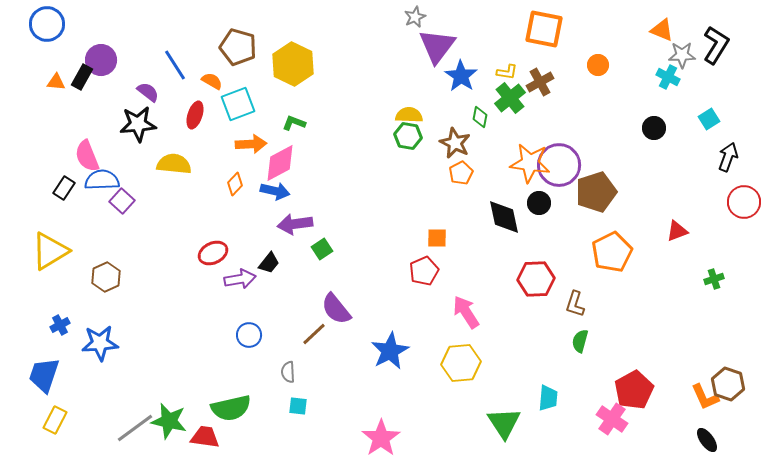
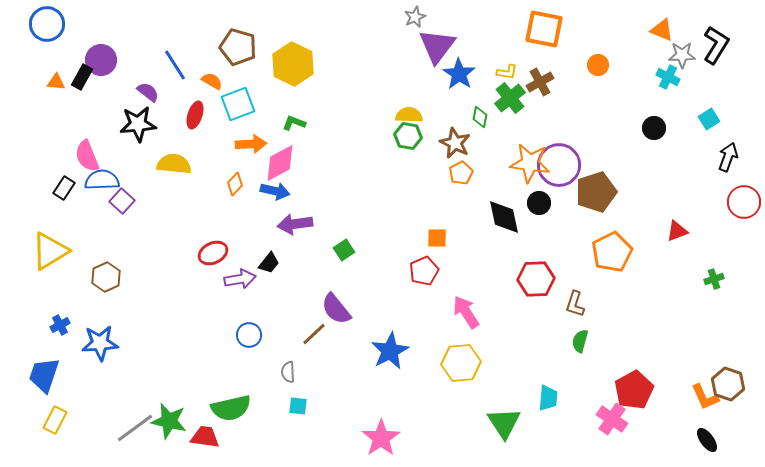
blue star at (461, 76): moved 2 px left, 2 px up
green square at (322, 249): moved 22 px right, 1 px down
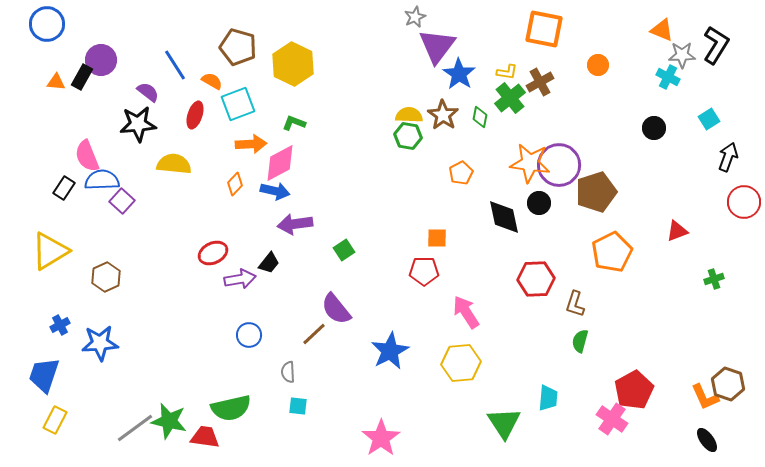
brown star at (455, 143): moved 12 px left, 28 px up; rotated 8 degrees clockwise
red pentagon at (424, 271): rotated 24 degrees clockwise
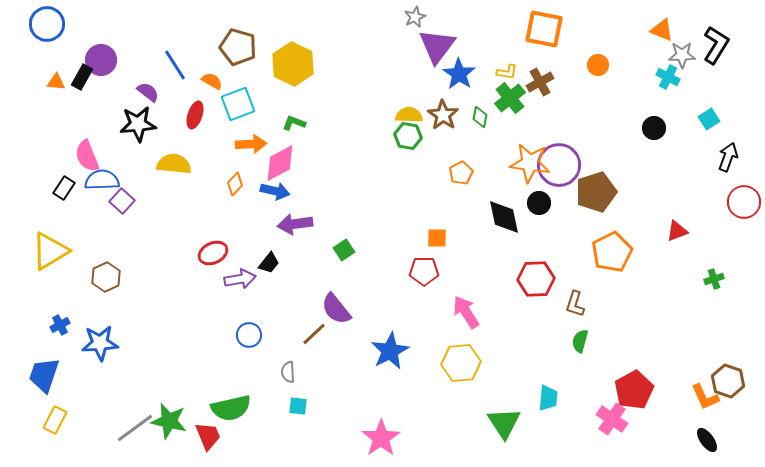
brown hexagon at (728, 384): moved 3 px up
red trapezoid at (205, 437): moved 3 px right, 1 px up; rotated 60 degrees clockwise
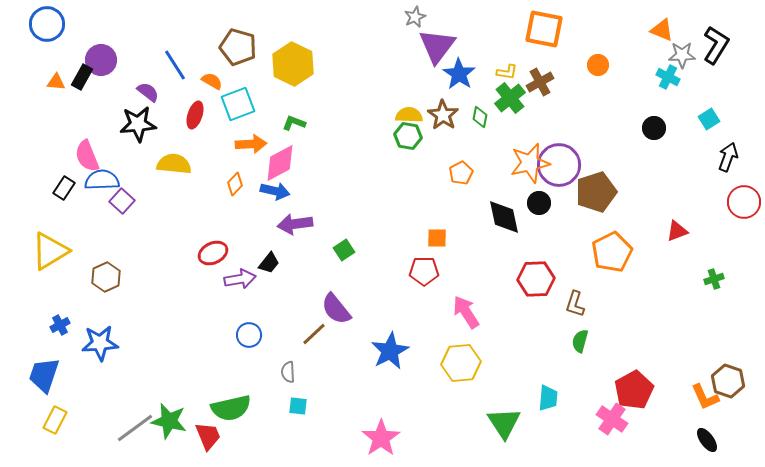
orange star at (530, 163): rotated 21 degrees counterclockwise
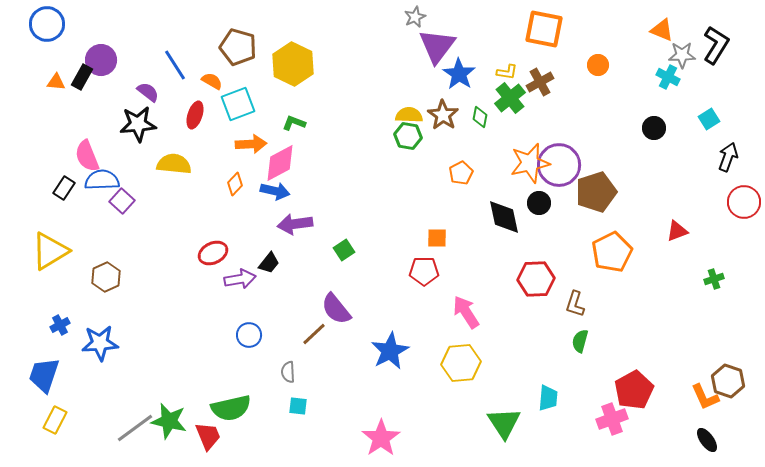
pink cross at (612, 419): rotated 36 degrees clockwise
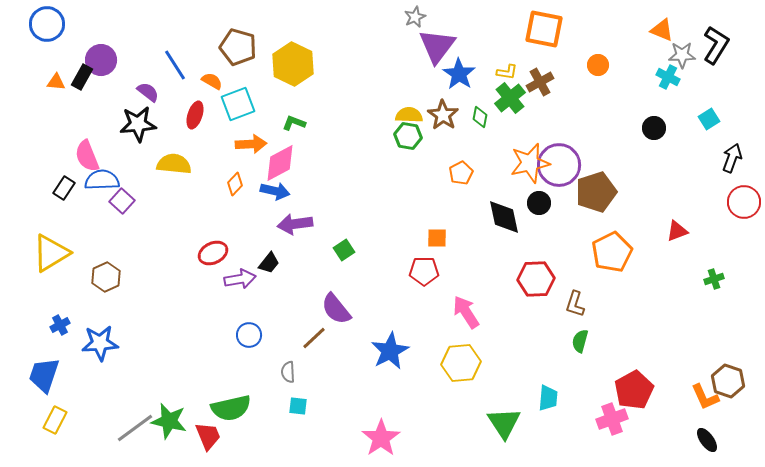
black arrow at (728, 157): moved 4 px right, 1 px down
yellow triangle at (50, 251): moved 1 px right, 2 px down
brown line at (314, 334): moved 4 px down
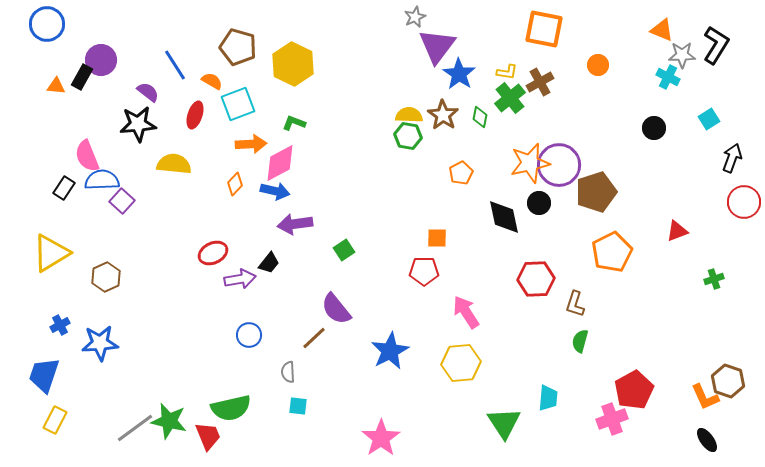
orange triangle at (56, 82): moved 4 px down
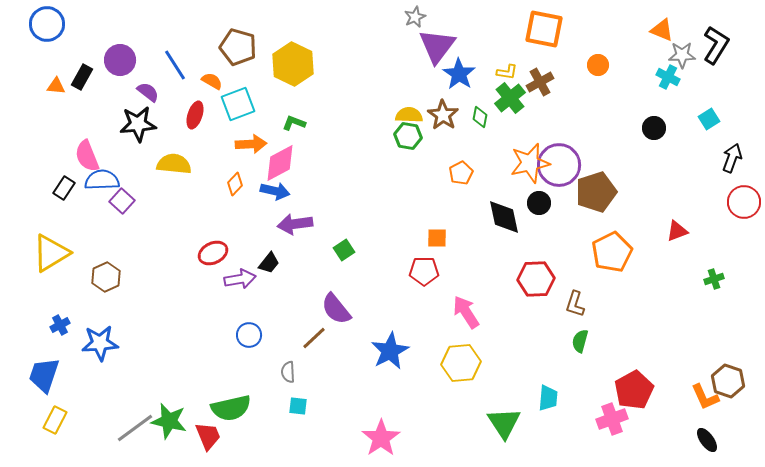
purple circle at (101, 60): moved 19 px right
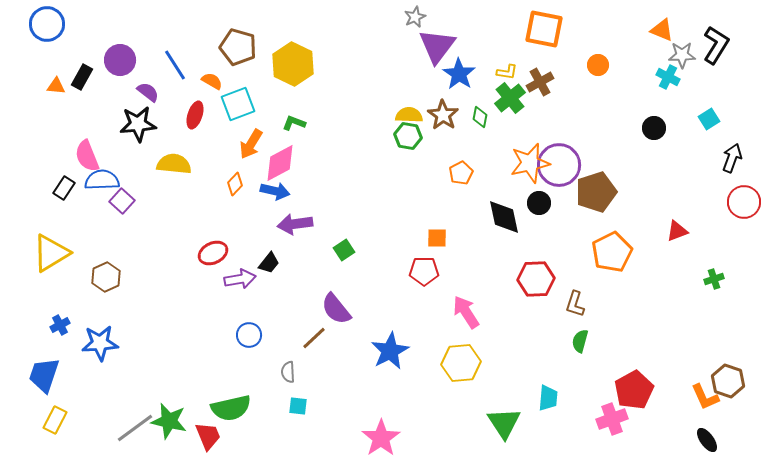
orange arrow at (251, 144): rotated 124 degrees clockwise
